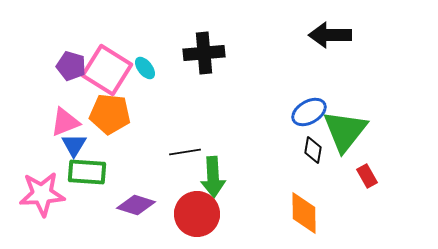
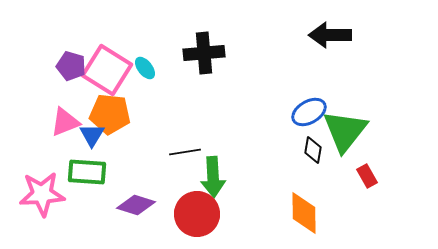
blue triangle: moved 18 px right, 10 px up
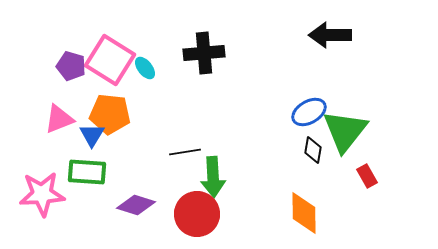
pink square: moved 3 px right, 10 px up
pink triangle: moved 6 px left, 3 px up
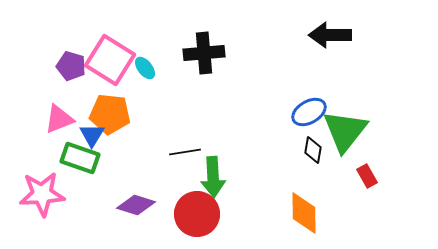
green rectangle: moved 7 px left, 14 px up; rotated 15 degrees clockwise
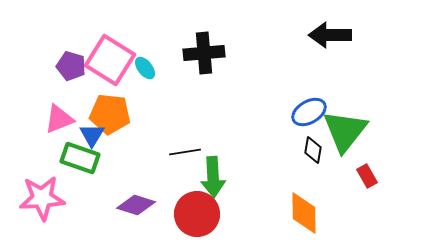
pink star: moved 4 px down
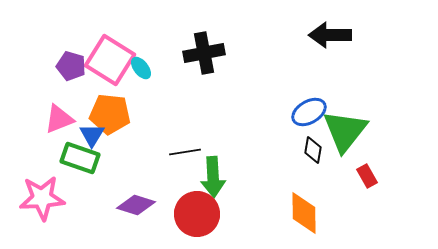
black cross: rotated 6 degrees counterclockwise
cyan ellipse: moved 4 px left
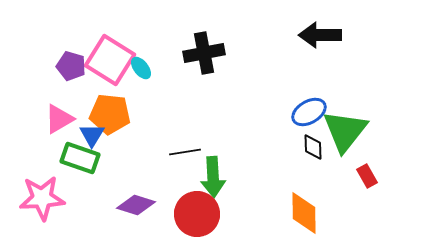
black arrow: moved 10 px left
pink triangle: rotated 8 degrees counterclockwise
black diamond: moved 3 px up; rotated 12 degrees counterclockwise
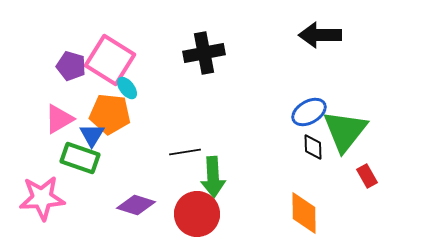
cyan ellipse: moved 14 px left, 20 px down
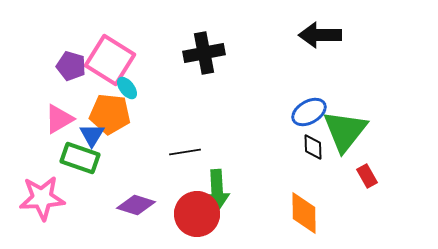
green arrow: moved 4 px right, 13 px down
